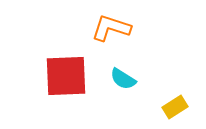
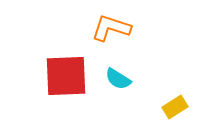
cyan semicircle: moved 5 px left
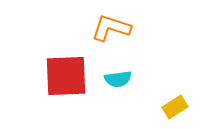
cyan semicircle: rotated 40 degrees counterclockwise
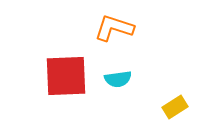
orange L-shape: moved 3 px right
